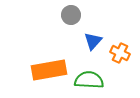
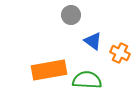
blue triangle: rotated 36 degrees counterclockwise
green semicircle: moved 2 px left
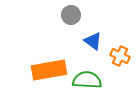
orange cross: moved 3 px down
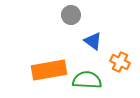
orange cross: moved 6 px down
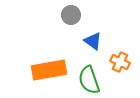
green semicircle: moved 2 px right; rotated 112 degrees counterclockwise
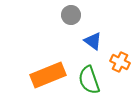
orange rectangle: moved 1 px left, 5 px down; rotated 12 degrees counterclockwise
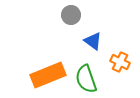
green semicircle: moved 3 px left, 1 px up
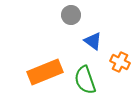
orange rectangle: moved 3 px left, 3 px up
green semicircle: moved 1 px left, 1 px down
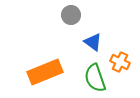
blue triangle: moved 1 px down
green semicircle: moved 10 px right, 2 px up
